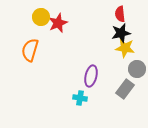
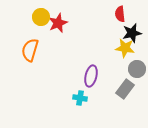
black star: moved 11 px right
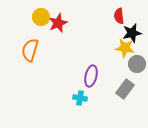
red semicircle: moved 1 px left, 2 px down
gray circle: moved 5 px up
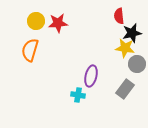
yellow circle: moved 5 px left, 4 px down
red star: rotated 18 degrees clockwise
cyan cross: moved 2 px left, 3 px up
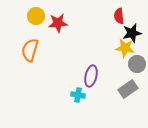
yellow circle: moved 5 px up
gray rectangle: moved 3 px right; rotated 18 degrees clockwise
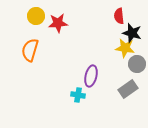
black star: rotated 30 degrees clockwise
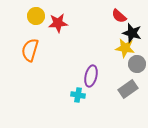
red semicircle: rotated 42 degrees counterclockwise
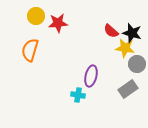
red semicircle: moved 8 px left, 15 px down
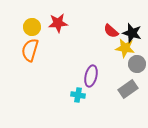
yellow circle: moved 4 px left, 11 px down
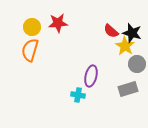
yellow star: moved 2 px up; rotated 24 degrees clockwise
gray rectangle: rotated 18 degrees clockwise
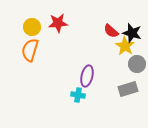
purple ellipse: moved 4 px left
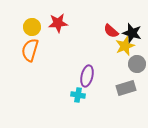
yellow star: rotated 18 degrees clockwise
gray rectangle: moved 2 px left, 1 px up
